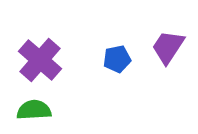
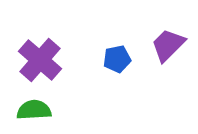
purple trapezoid: moved 2 px up; rotated 12 degrees clockwise
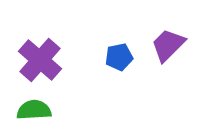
blue pentagon: moved 2 px right, 2 px up
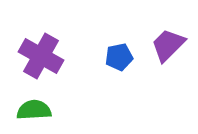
purple cross: moved 1 px right, 4 px up; rotated 12 degrees counterclockwise
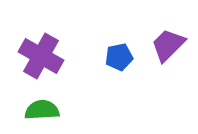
green semicircle: moved 8 px right
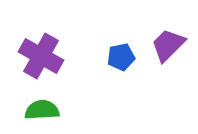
blue pentagon: moved 2 px right
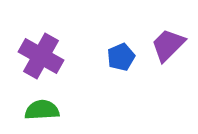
blue pentagon: rotated 12 degrees counterclockwise
